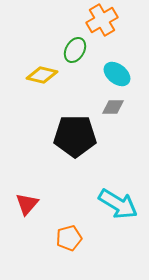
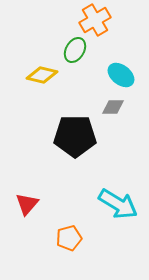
orange cross: moved 7 px left
cyan ellipse: moved 4 px right, 1 px down
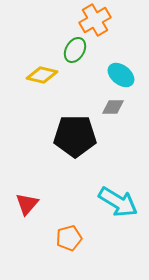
cyan arrow: moved 2 px up
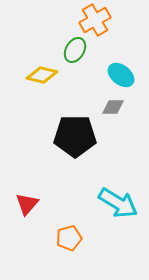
cyan arrow: moved 1 px down
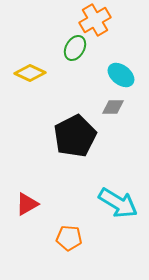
green ellipse: moved 2 px up
yellow diamond: moved 12 px left, 2 px up; rotated 12 degrees clockwise
black pentagon: rotated 27 degrees counterclockwise
red triangle: rotated 20 degrees clockwise
orange pentagon: rotated 20 degrees clockwise
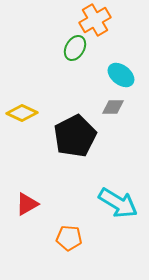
yellow diamond: moved 8 px left, 40 px down
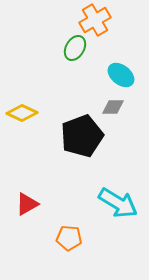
black pentagon: moved 7 px right; rotated 6 degrees clockwise
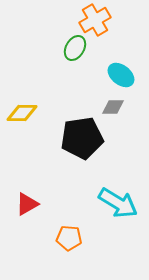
yellow diamond: rotated 24 degrees counterclockwise
black pentagon: moved 2 px down; rotated 12 degrees clockwise
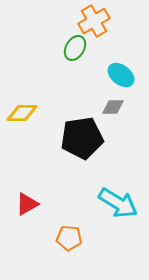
orange cross: moved 1 px left, 1 px down
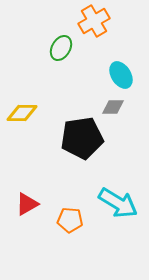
green ellipse: moved 14 px left
cyan ellipse: rotated 20 degrees clockwise
orange pentagon: moved 1 px right, 18 px up
